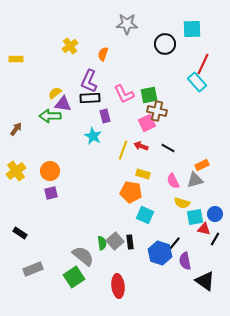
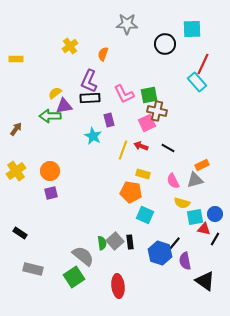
purple triangle at (63, 104): moved 1 px right, 2 px down; rotated 18 degrees counterclockwise
purple rectangle at (105, 116): moved 4 px right, 4 px down
gray rectangle at (33, 269): rotated 36 degrees clockwise
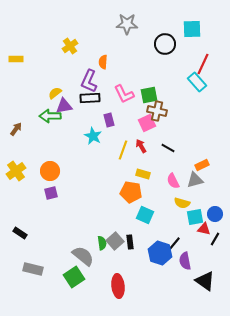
orange semicircle at (103, 54): moved 8 px down; rotated 16 degrees counterclockwise
red arrow at (141, 146): rotated 40 degrees clockwise
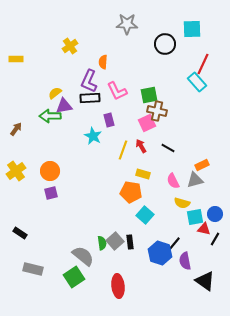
pink L-shape at (124, 94): moved 7 px left, 3 px up
cyan square at (145, 215): rotated 18 degrees clockwise
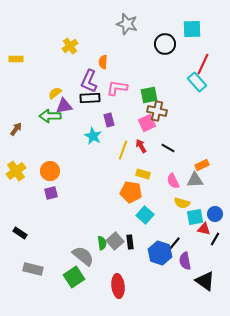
gray star at (127, 24): rotated 15 degrees clockwise
pink L-shape at (117, 91): moved 3 px up; rotated 125 degrees clockwise
gray triangle at (195, 180): rotated 12 degrees clockwise
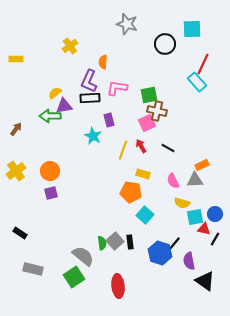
purple semicircle at (185, 261): moved 4 px right
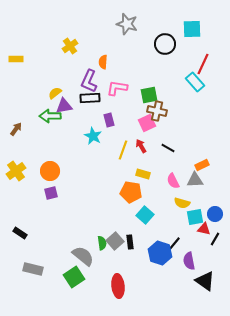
cyan rectangle at (197, 82): moved 2 px left
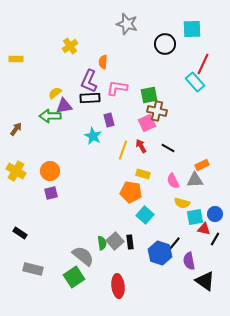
yellow cross at (16, 171): rotated 24 degrees counterclockwise
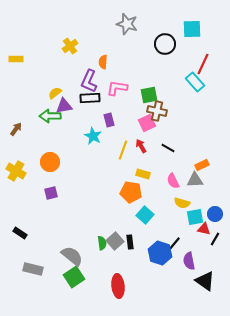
orange circle at (50, 171): moved 9 px up
gray semicircle at (83, 256): moved 11 px left
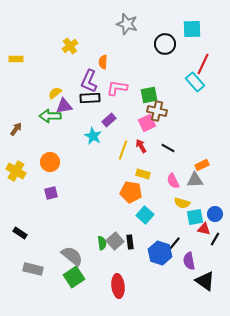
purple rectangle at (109, 120): rotated 64 degrees clockwise
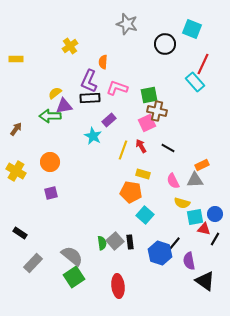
cyan square at (192, 29): rotated 24 degrees clockwise
pink L-shape at (117, 88): rotated 10 degrees clockwise
gray rectangle at (33, 269): moved 6 px up; rotated 60 degrees counterclockwise
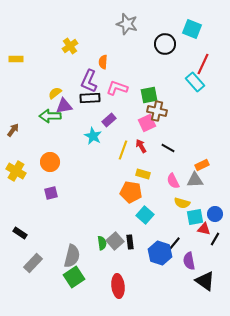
brown arrow at (16, 129): moved 3 px left, 1 px down
gray semicircle at (72, 256): rotated 65 degrees clockwise
